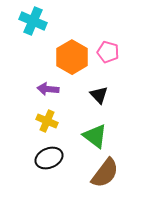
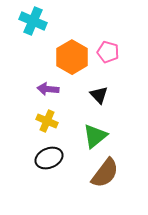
green triangle: rotated 44 degrees clockwise
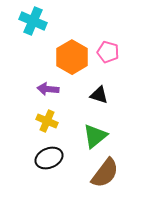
black triangle: rotated 30 degrees counterclockwise
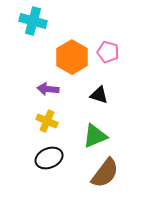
cyan cross: rotated 8 degrees counterclockwise
green triangle: rotated 16 degrees clockwise
